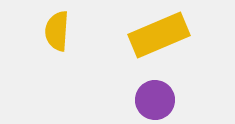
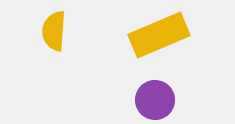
yellow semicircle: moved 3 px left
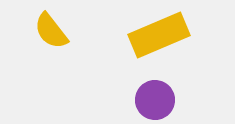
yellow semicircle: moved 3 px left; rotated 42 degrees counterclockwise
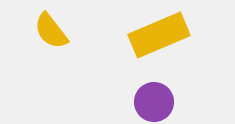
purple circle: moved 1 px left, 2 px down
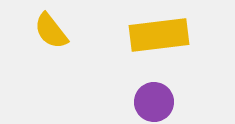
yellow rectangle: rotated 16 degrees clockwise
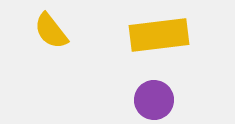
purple circle: moved 2 px up
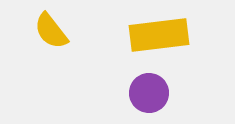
purple circle: moved 5 px left, 7 px up
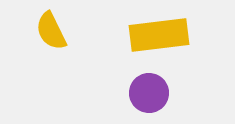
yellow semicircle: rotated 12 degrees clockwise
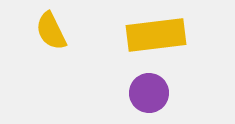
yellow rectangle: moved 3 px left
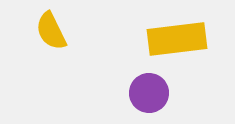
yellow rectangle: moved 21 px right, 4 px down
